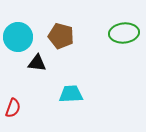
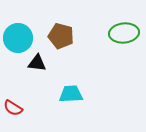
cyan circle: moved 1 px down
red semicircle: rotated 102 degrees clockwise
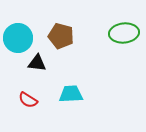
red semicircle: moved 15 px right, 8 px up
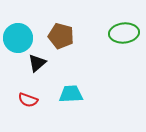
black triangle: rotated 48 degrees counterclockwise
red semicircle: rotated 12 degrees counterclockwise
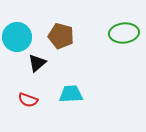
cyan circle: moved 1 px left, 1 px up
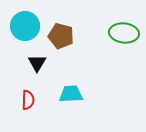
green ellipse: rotated 12 degrees clockwise
cyan circle: moved 8 px right, 11 px up
black triangle: rotated 18 degrees counterclockwise
red semicircle: rotated 108 degrees counterclockwise
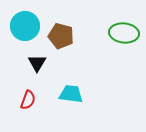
cyan trapezoid: rotated 10 degrees clockwise
red semicircle: rotated 18 degrees clockwise
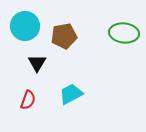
brown pentagon: moved 3 px right; rotated 25 degrees counterclockwise
cyan trapezoid: rotated 35 degrees counterclockwise
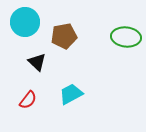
cyan circle: moved 4 px up
green ellipse: moved 2 px right, 4 px down
black triangle: moved 1 px up; rotated 18 degrees counterclockwise
red semicircle: rotated 18 degrees clockwise
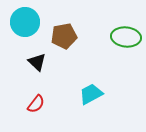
cyan trapezoid: moved 20 px right
red semicircle: moved 8 px right, 4 px down
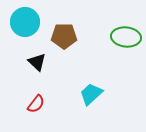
brown pentagon: rotated 10 degrees clockwise
cyan trapezoid: rotated 15 degrees counterclockwise
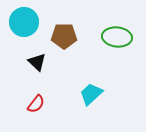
cyan circle: moved 1 px left
green ellipse: moved 9 px left
